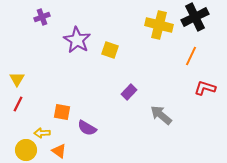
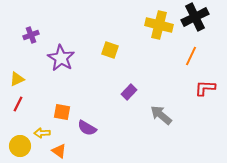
purple cross: moved 11 px left, 18 px down
purple star: moved 16 px left, 18 px down
yellow triangle: rotated 35 degrees clockwise
red L-shape: rotated 15 degrees counterclockwise
yellow circle: moved 6 px left, 4 px up
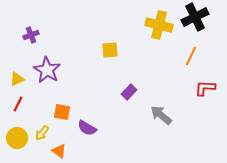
yellow square: rotated 24 degrees counterclockwise
purple star: moved 14 px left, 12 px down
yellow arrow: rotated 49 degrees counterclockwise
yellow circle: moved 3 px left, 8 px up
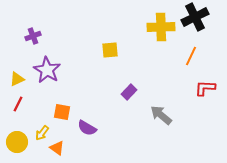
yellow cross: moved 2 px right, 2 px down; rotated 16 degrees counterclockwise
purple cross: moved 2 px right, 1 px down
yellow circle: moved 4 px down
orange triangle: moved 2 px left, 3 px up
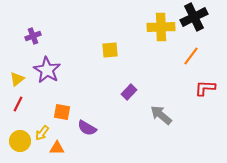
black cross: moved 1 px left
orange line: rotated 12 degrees clockwise
yellow triangle: rotated 14 degrees counterclockwise
yellow circle: moved 3 px right, 1 px up
orange triangle: rotated 35 degrees counterclockwise
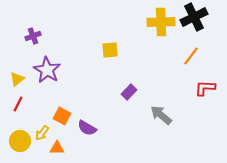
yellow cross: moved 5 px up
orange square: moved 4 px down; rotated 18 degrees clockwise
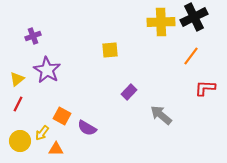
orange triangle: moved 1 px left, 1 px down
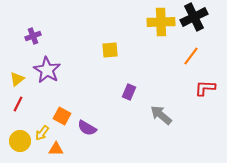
purple rectangle: rotated 21 degrees counterclockwise
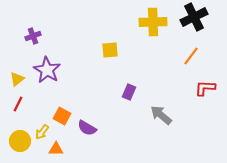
yellow cross: moved 8 px left
yellow arrow: moved 1 px up
